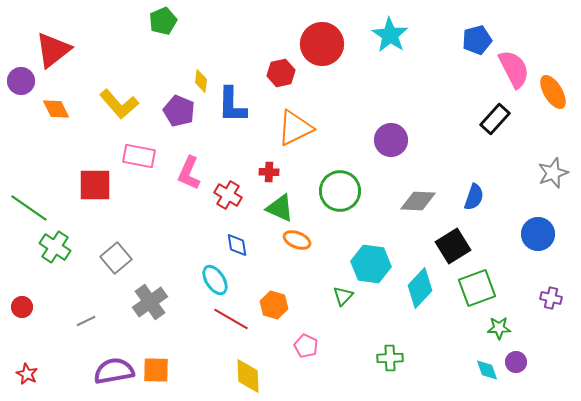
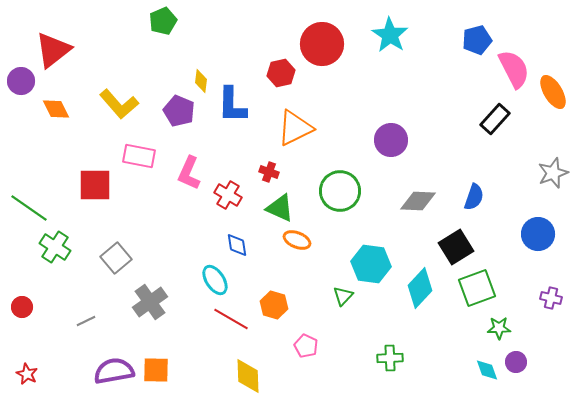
red cross at (269, 172): rotated 18 degrees clockwise
black square at (453, 246): moved 3 px right, 1 px down
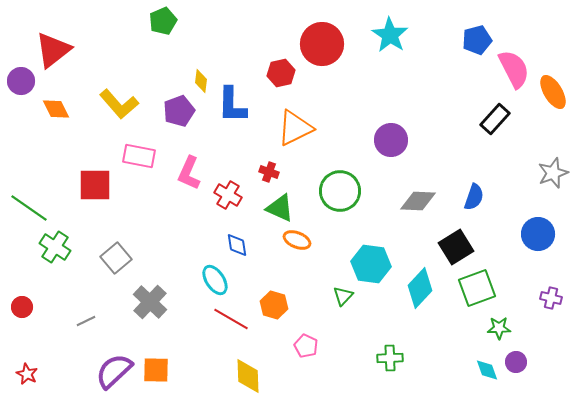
purple pentagon at (179, 111): rotated 28 degrees clockwise
gray cross at (150, 302): rotated 12 degrees counterclockwise
purple semicircle at (114, 371): rotated 33 degrees counterclockwise
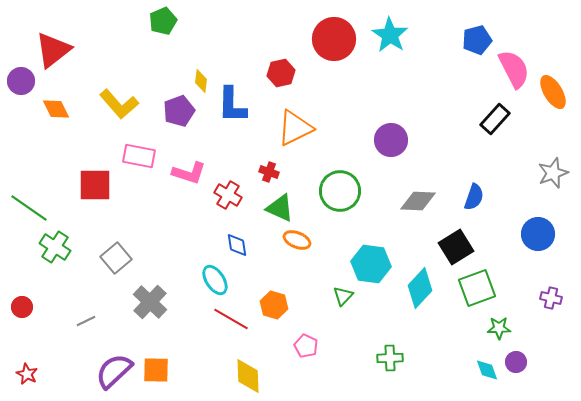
red circle at (322, 44): moved 12 px right, 5 px up
pink L-shape at (189, 173): rotated 96 degrees counterclockwise
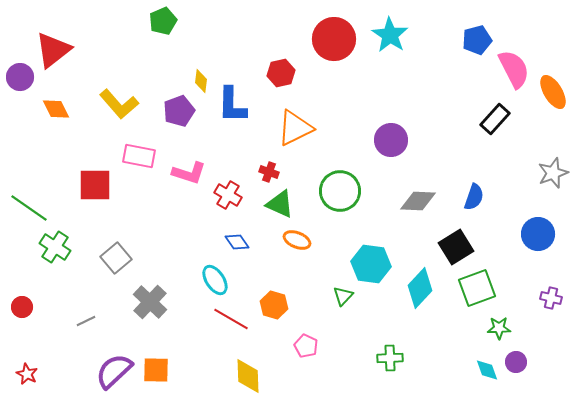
purple circle at (21, 81): moved 1 px left, 4 px up
green triangle at (280, 208): moved 4 px up
blue diamond at (237, 245): moved 3 px up; rotated 25 degrees counterclockwise
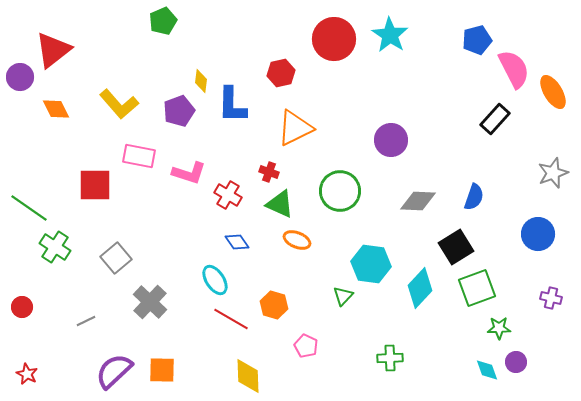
orange square at (156, 370): moved 6 px right
